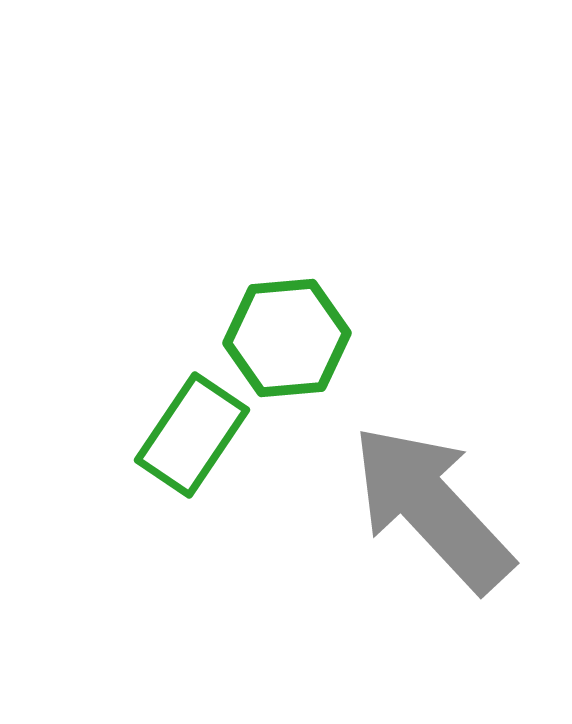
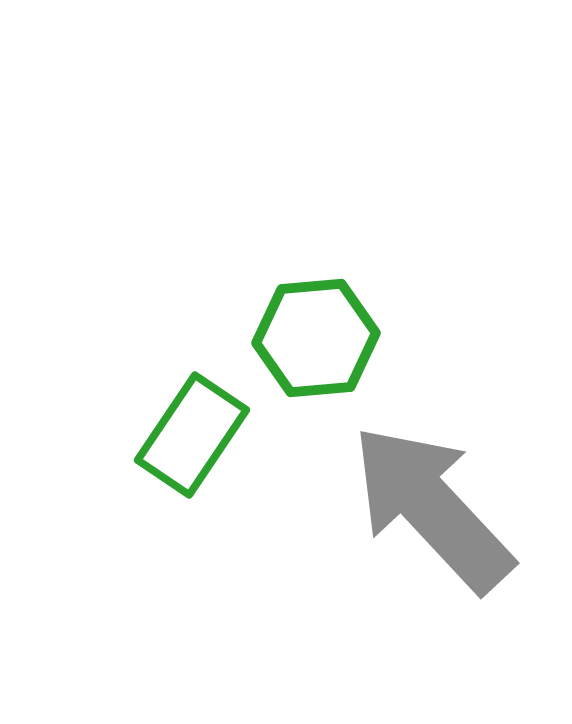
green hexagon: moved 29 px right
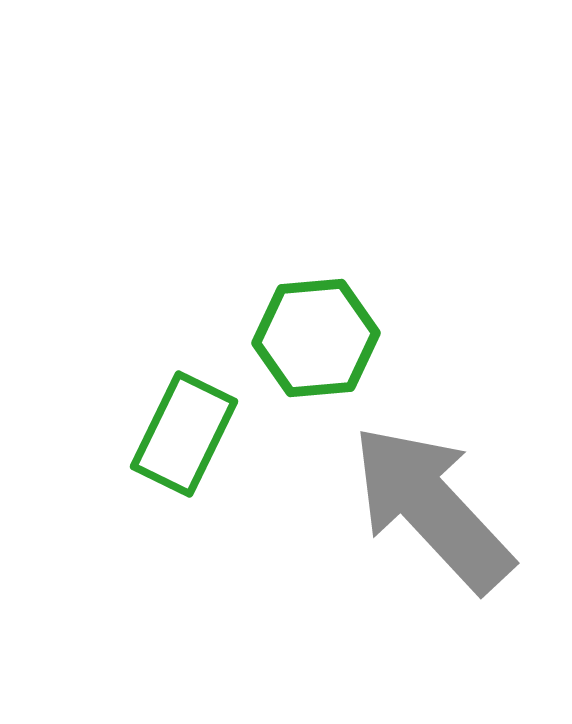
green rectangle: moved 8 px left, 1 px up; rotated 8 degrees counterclockwise
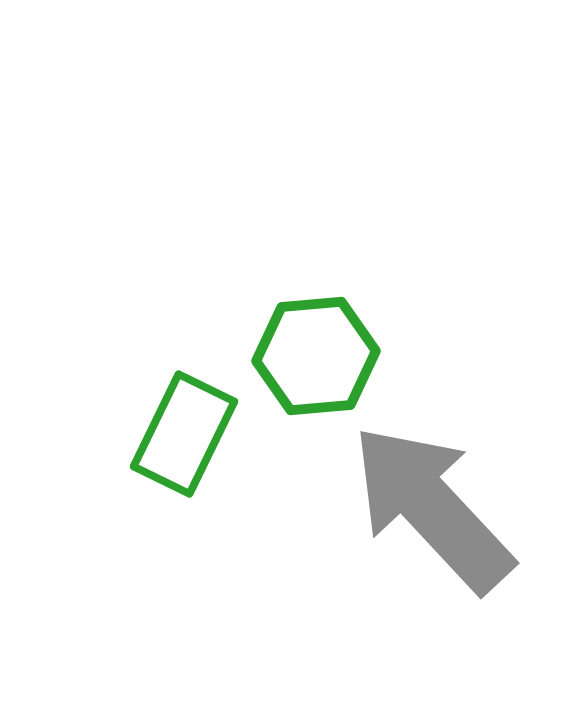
green hexagon: moved 18 px down
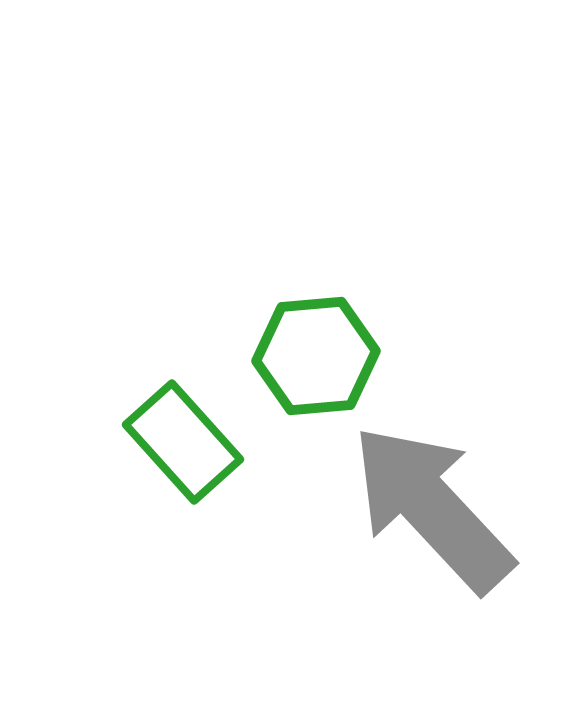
green rectangle: moved 1 px left, 8 px down; rotated 68 degrees counterclockwise
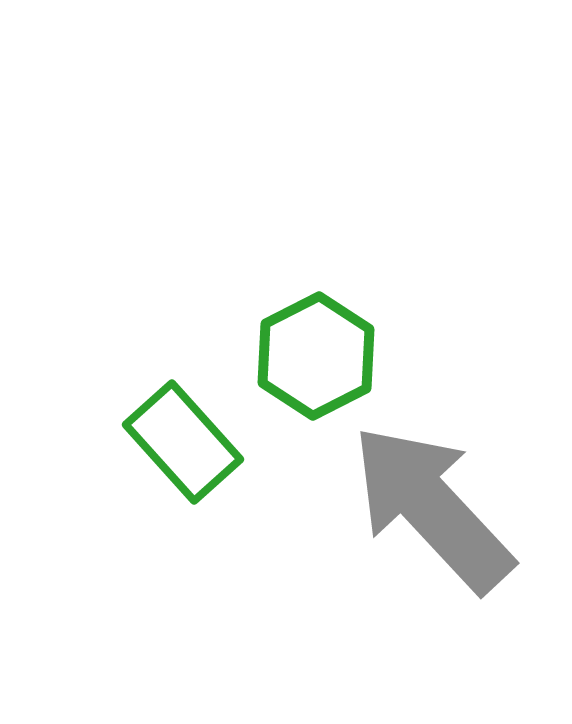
green hexagon: rotated 22 degrees counterclockwise
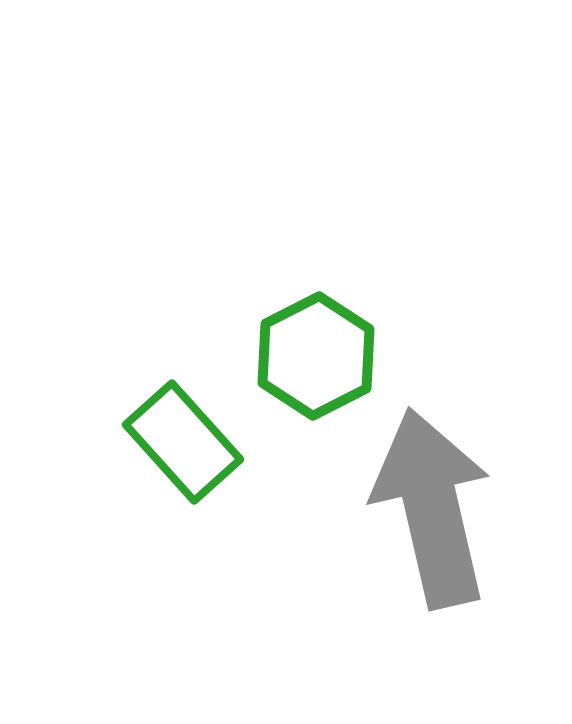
gray arrow: rotated 30 degrees clockwise
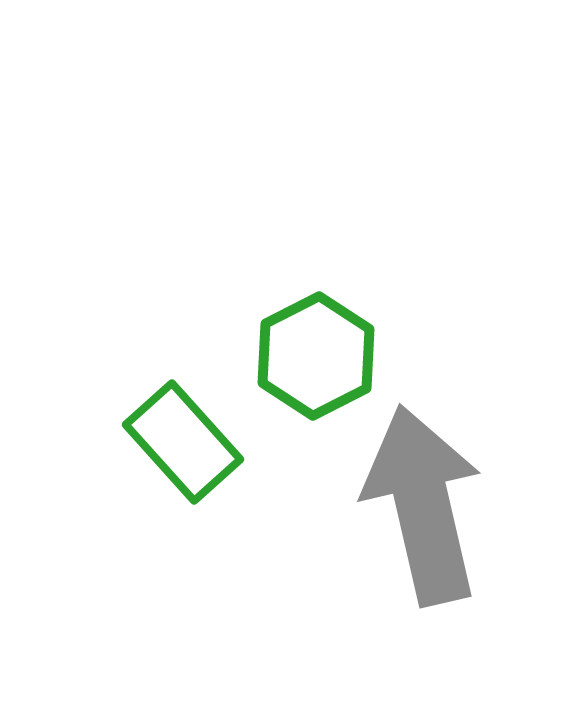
gray arrow: moved 9 px left, 3 px up
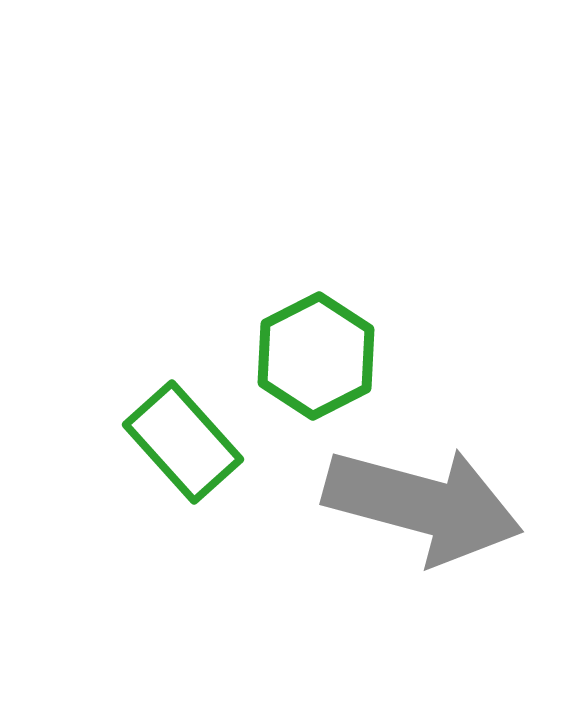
gray arrow: rotated 118 degrees clockwise
